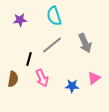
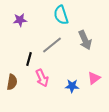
cyan semicircle: moved 7 px right, 1 px up
gray arrow: moved 3 px up
brown semicircle: moved 1 px left, 3 px down
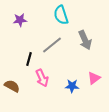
brown semicircle: moved 4 px down; rotated 70 degrees counterclockwise
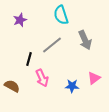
purple star: rotated 16 degrees counterclockwise
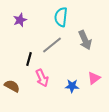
cyan semicircle: moved 2 px down; rotated 24 degrees clockwise
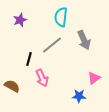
gray arrow: moved 1 px left
blue star: moved 7 px right, 10 px down
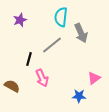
gray arrow: moved 3 px left, 7 px up
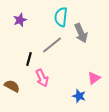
blue star: rotated 16 degrees clockwise
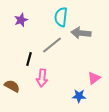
purple star: moved 1 px right
gray arrow: rotated 120 degrees clockwise
pink arrow: rotated 30 degrees clockwise
blue star: rotated 16 degrees counterclockwise
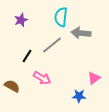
black line: moved 2 px left, 3 px up; rotated 16 degrees clockwise
pink arrow: rotated 66 degrees counterclockwise
